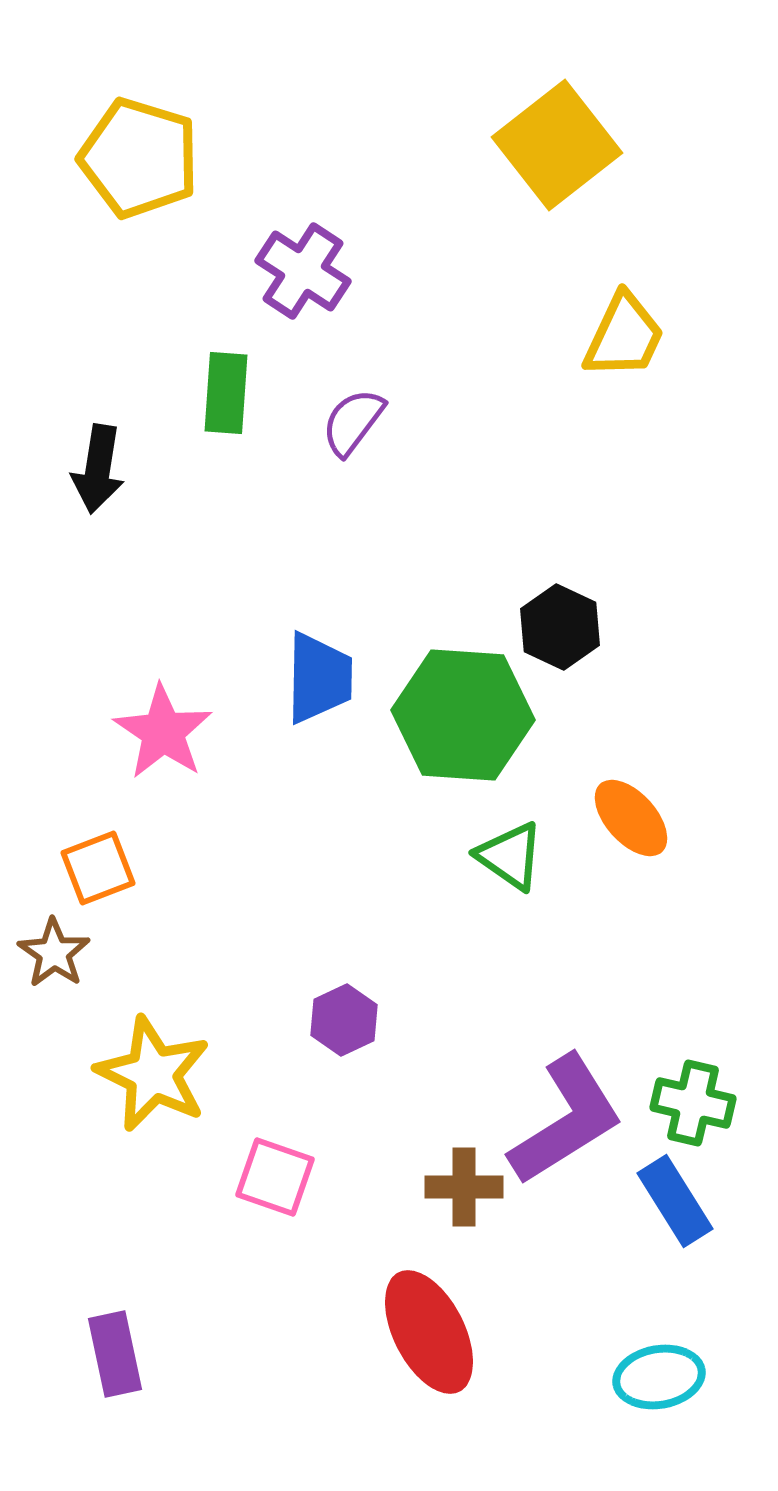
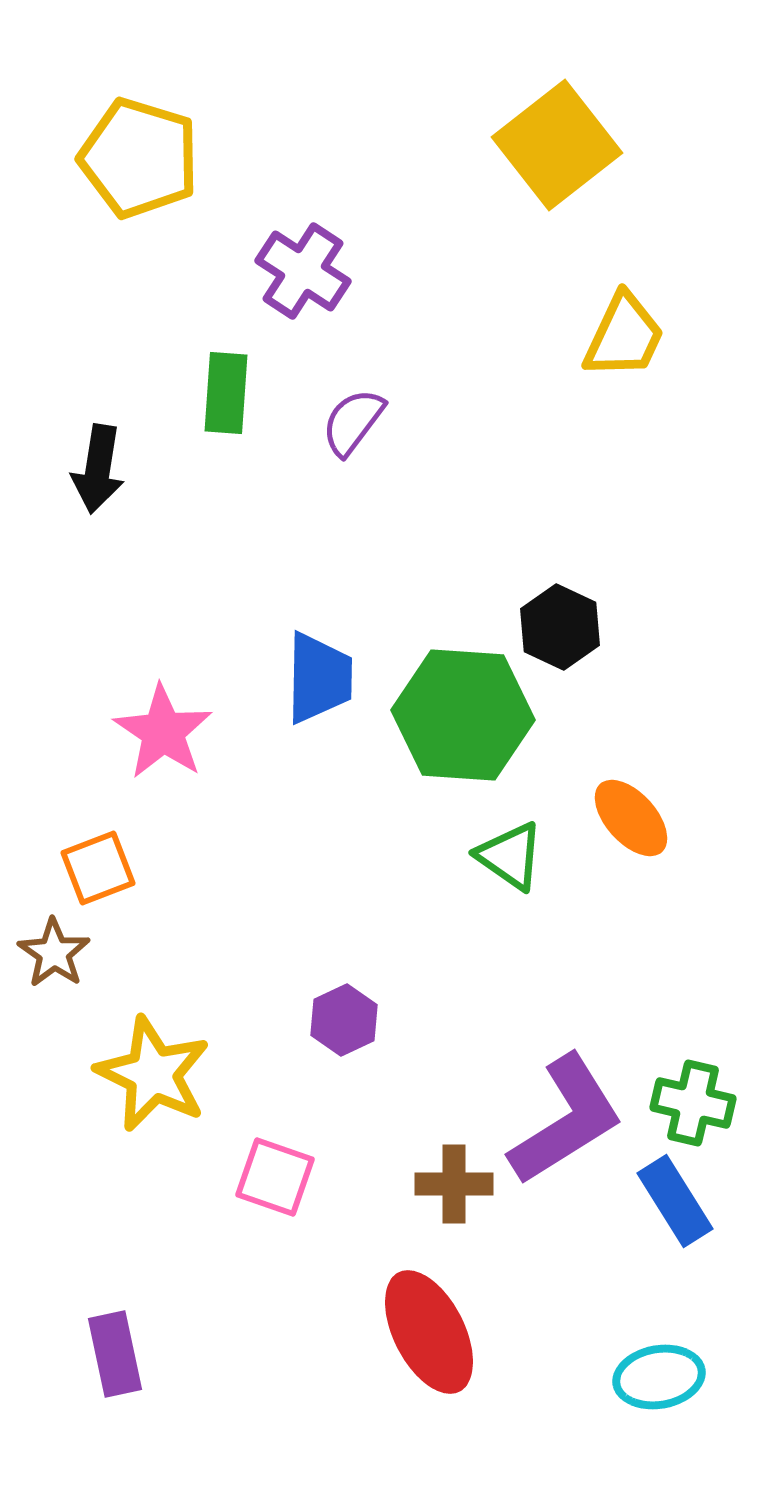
brown cross: moved 10 px left, 3 px up
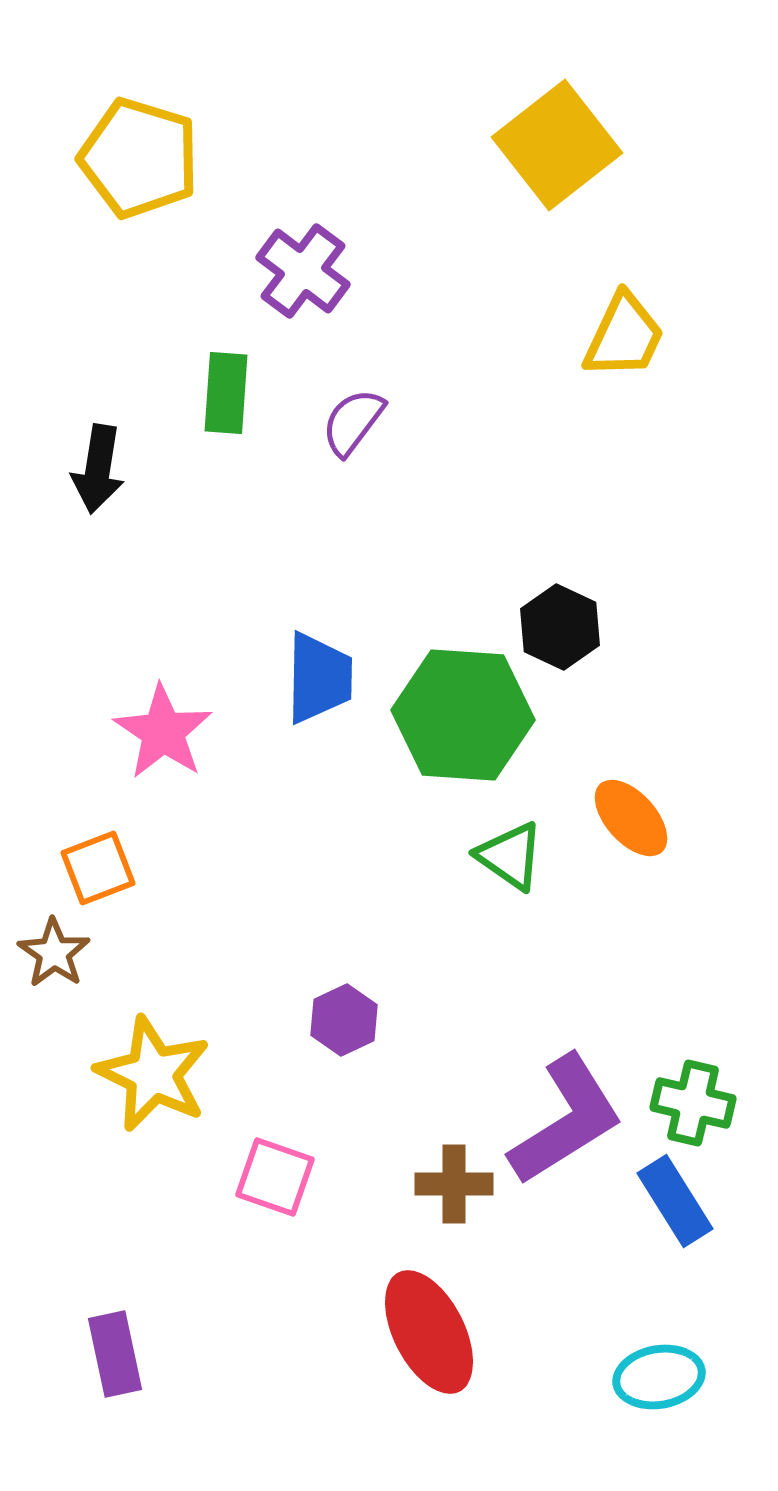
purple cross: rotated 4 degrees clockwise
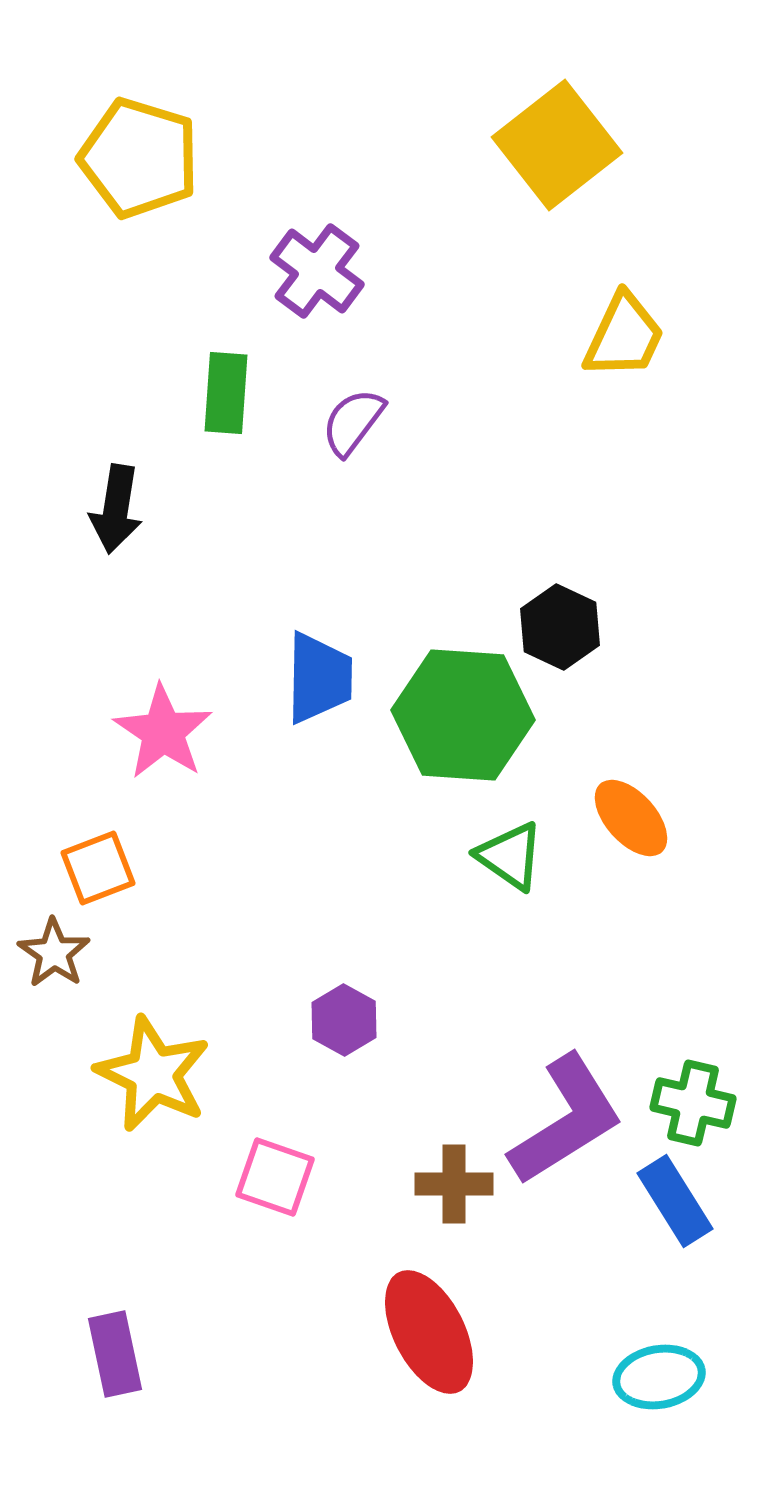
purple cross: moved 14 px right
black arrow: moved 18 px right, 40 px down
purple hexagon: rotated 6 degrees counterclockwise
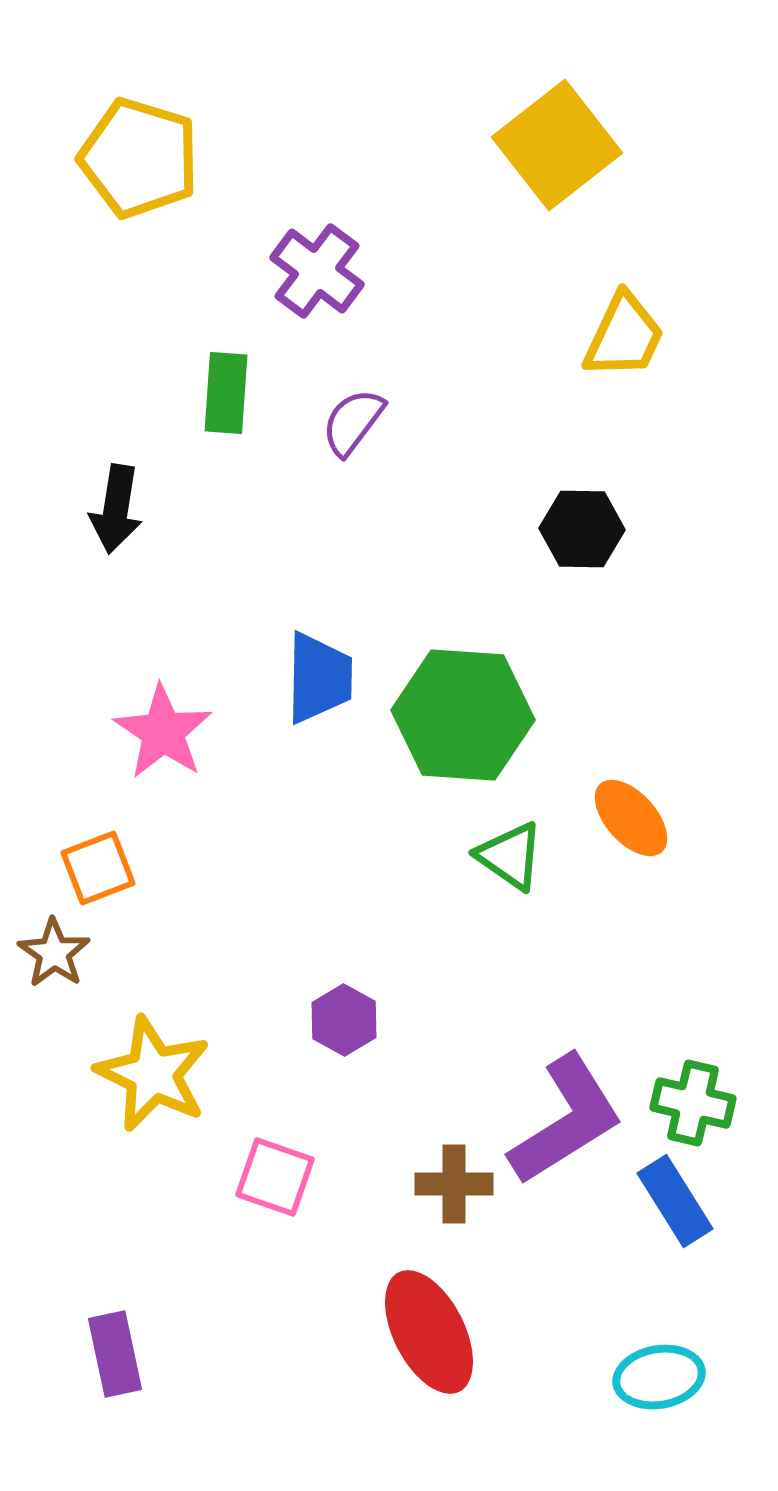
black hexagon: moved 22 px right, 98 px up; rotated 24 degrees counterclockwise
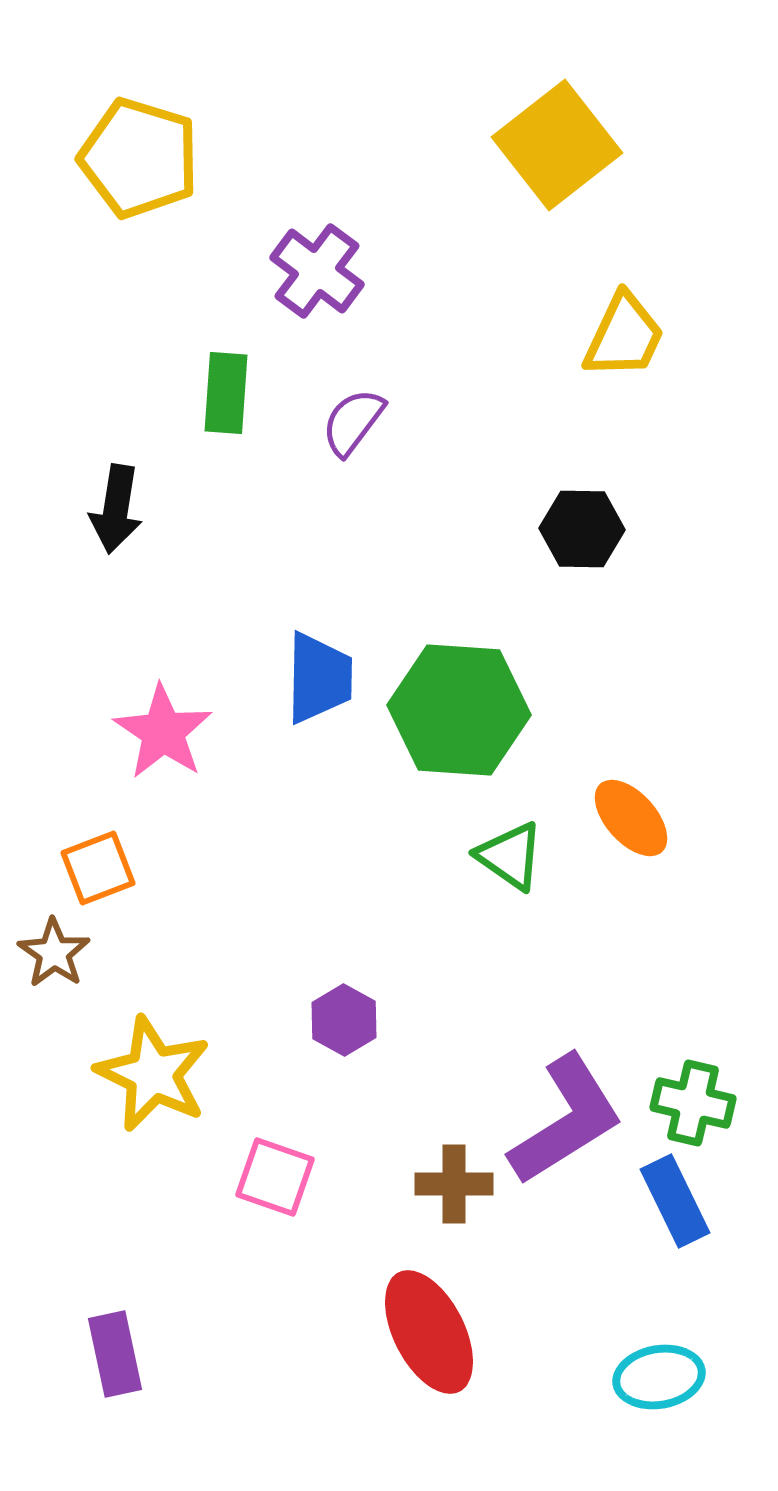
green hexagon: moved 4 px left, 5 px up
blue rectangle: rotated 6 degrees clockwise
